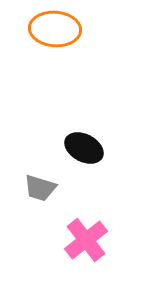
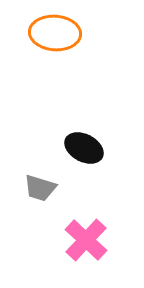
orange ellipse: moved 4 px down
pink cross: rotated 9 degrees counterclockwise
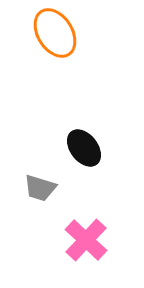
orange ellipse: rotated 54 degrees clockwise
black ellipse: rotated 24 degrees clockwise
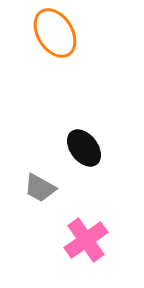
gray trapezoid: rotated 12 degrees clockwise
pink cross: rotated 12 degrees clockwise
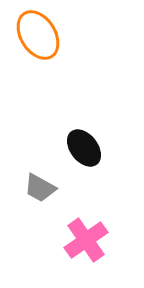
orange ellipse: moved 17 px left, 2 px down
